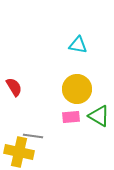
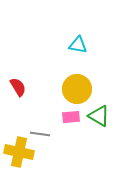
red semicircle: moved 4 px right
gray line: moved 7 px right, 2 px up
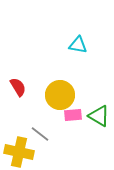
yellow circle: moved 17 px left, 6 px down
pink rectangle: moved 2 px right, 2 px up
gray line: rotated 30 degrees clockwise
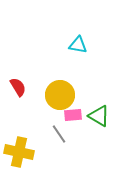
gray line: moved 19 px right; rotated 18 degrees clockwise
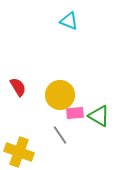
cyan triangle: moved 9 px left, 24 px up; rotated 12 degrees clockwise
pink rectangle: moved 2 px right, 2 px up
gray line: moved 1 px right, 1 px down
yellow cross: rotated 8 degrees clockwise
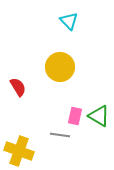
cyan triangle: rotated 24 degrees clockwise
yellow circle: moved 28 px up
pink rectangle: moved 3 px down; rotated 72 degrees counterclockwise
gray line: rotated 48 degrees counterclockwise
yellow cross: moved 1 px up
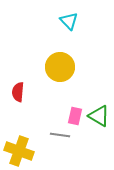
red semicircle: moved 5 px down; rotated 144 degrees counterclockwise
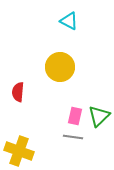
cyan triangle: rotated 18 degrees counterclockwise
green triangle: rotated 45 degrees clockwise
gray line: moved 13 px right, 2 px down
